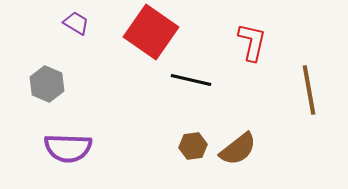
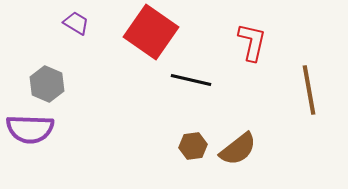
purple semicircle: moved 38 px left, 19 px up
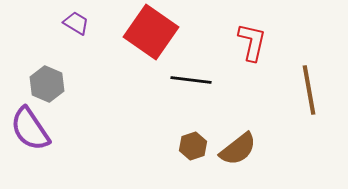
black line: rotated 6 degrees counterclockwise
purple semicircle: rotated 54 degrees clockwise
brown hexagon: rotated 12 degrees counterclockwise
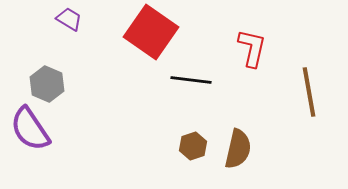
purple trapezoid: moved 7 px left, 4 px up
red L-shape: moved 6 px down
brown line: moved 2 px down
brown semicircle: rotated 39 degrees counterclockwise
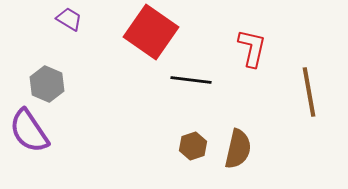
purple semicircle: moved 1 px left, 2 px down
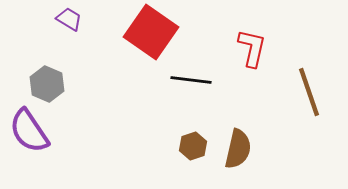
brown line: rotated 9 degrees counterclockwise
